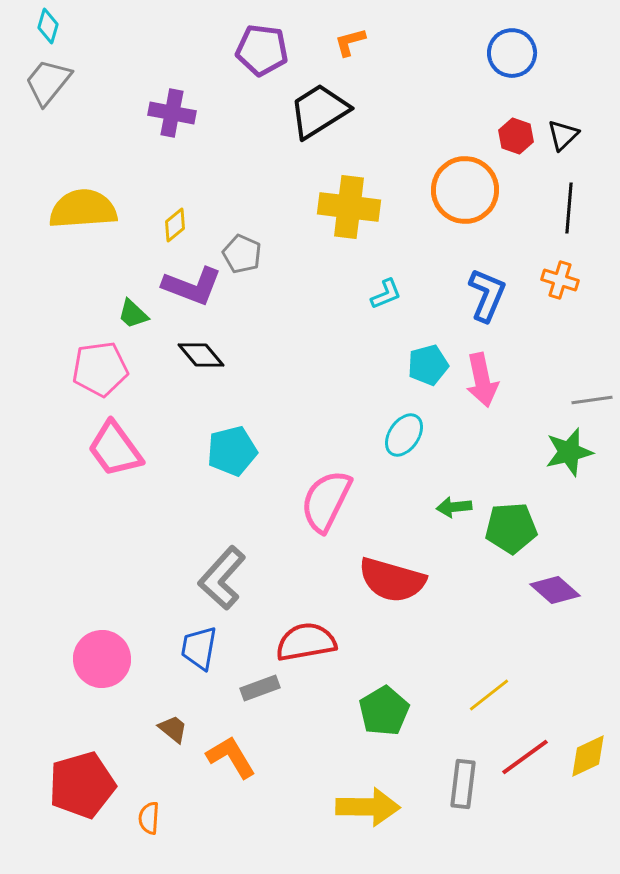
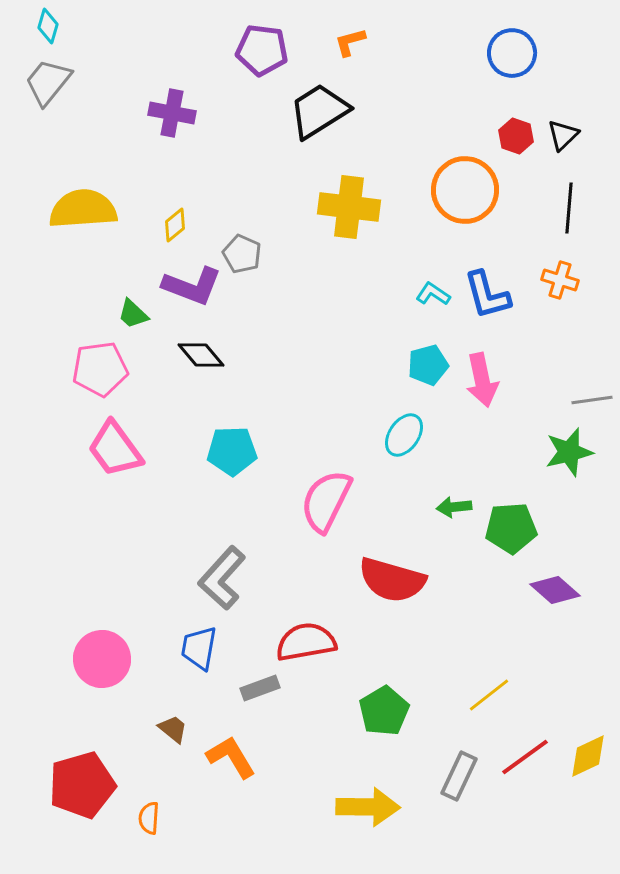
cyan L-shape at (386, 294): moved 47 px right; rotated 124 degrees counterclockwise
blue L-shape at (487, 295): rotated 142 degrees clockwise
cyan pentagon at (232, 451): rotated 12 degrees clockwise
gray rectangle at (463, 784): moved 4 px left, 8 px up; rotated 18 degrees clockwise
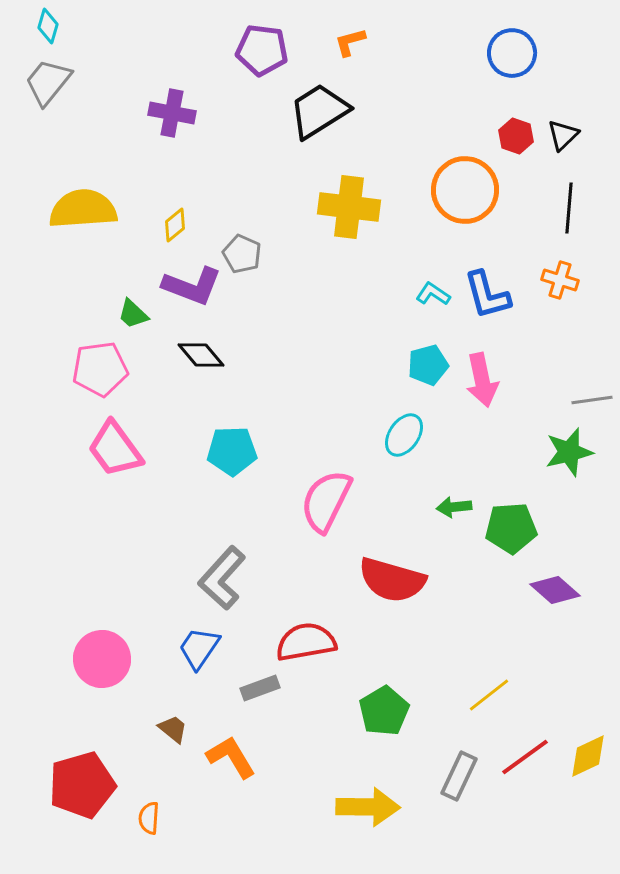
blue trapezoid at (199, 648): rotated 24 degrees clockwise
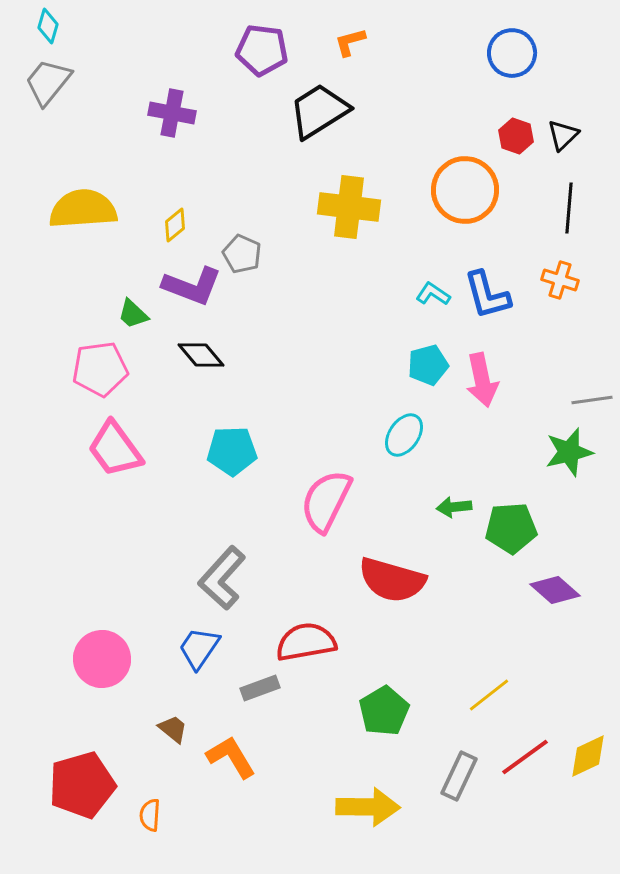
orange semicircle at (149, 818): moved 1 px right, 3 px up
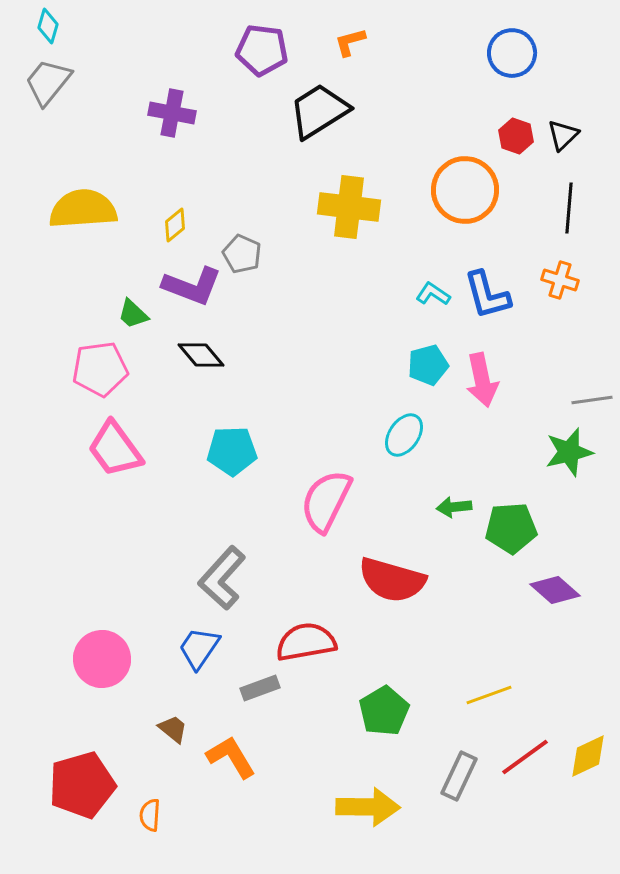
yellow line at (489, 695): rotated 18 degrees clockwise
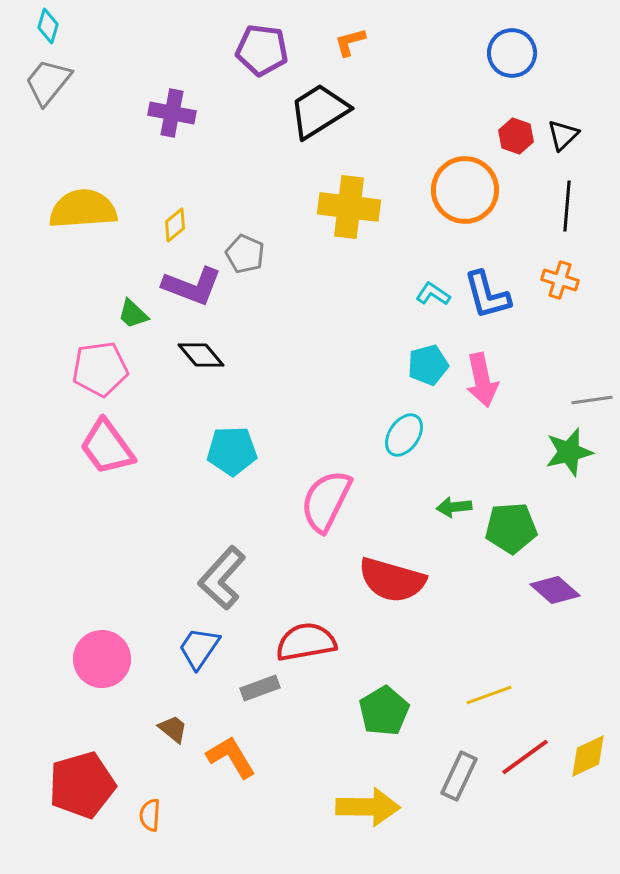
black line at (569, 208): moved 2 px left, 2 px up
gray pentagon at (242, 254): moved 3 px right
pink trapezoid at (115, 449): moved 8 px left, 2 px up
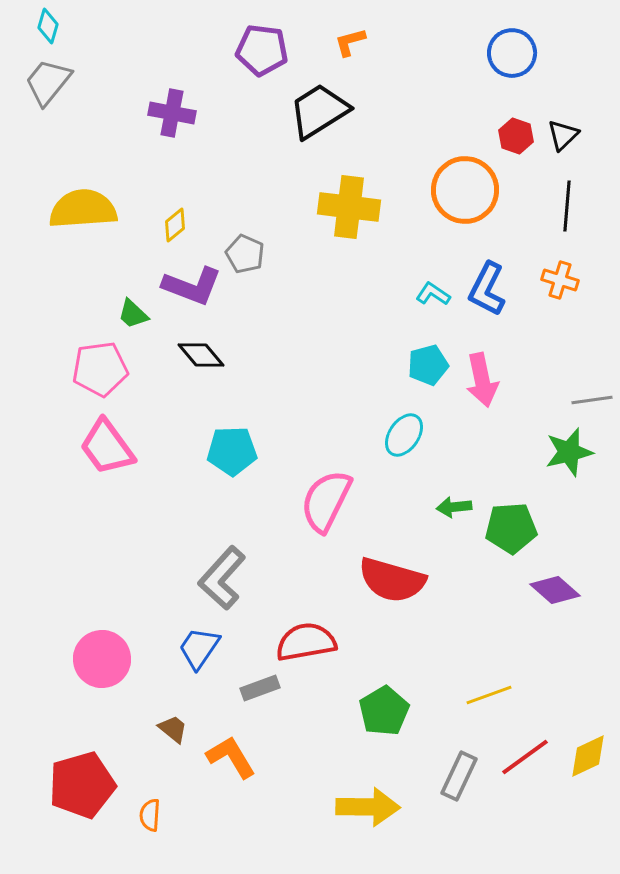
blue L-shape at (487, 295): moved 6 px up; rotated 42 degrees clockwise
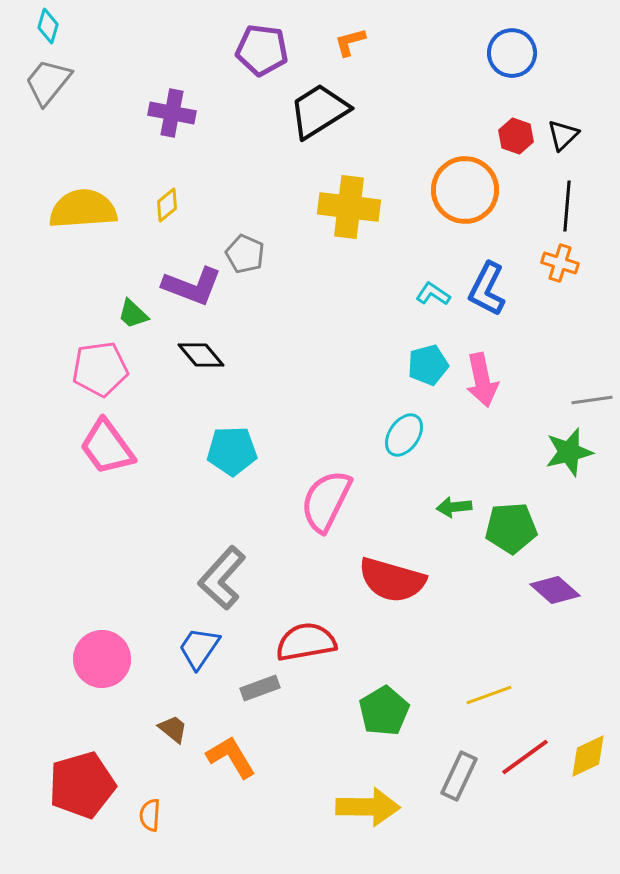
yellow diamond at (175, 225): moved 8 px left, 20 px up
orange cross at (560, 280): moved 17 px up
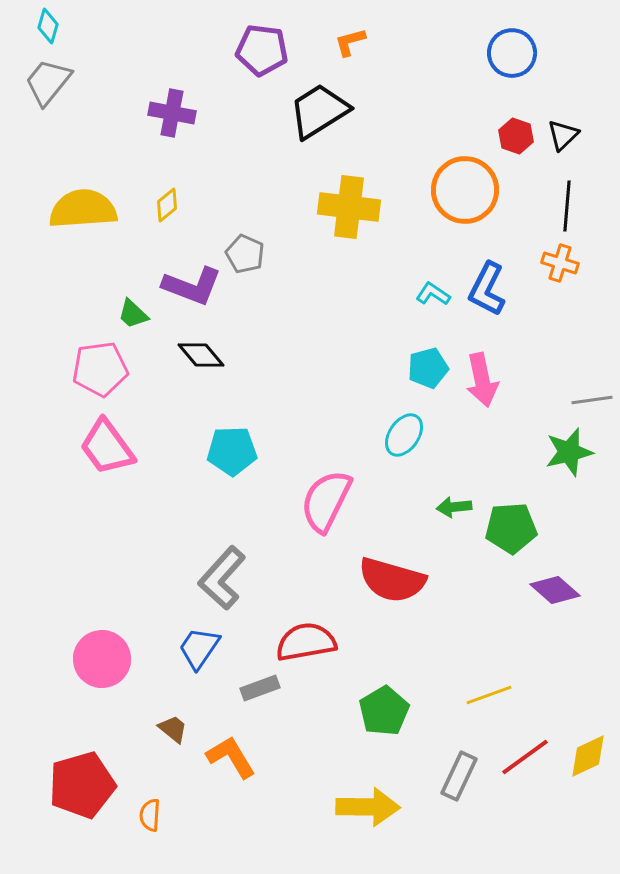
cyan pentagon at (428, 365): moved 3 px down
